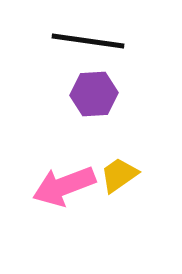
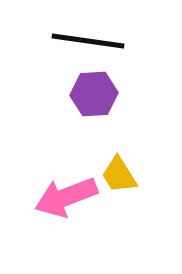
yellow trapezoid: rotated 87 degrees counterclockwise
pink arrow: moved 2 px right, 11 px down
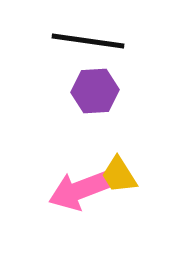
purple hexagon: moved 1 px right, 3 px up
pink arrow: moved 14 px right, 7 px up
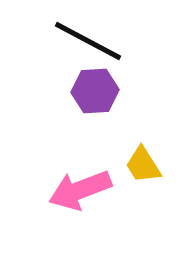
black line: rotated 20 degrees clockwise
yellow trapezoid: moved 24 px right, 10 px up
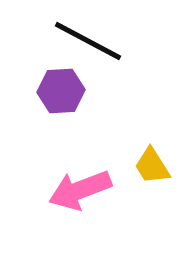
purple hexagon: moved 34 px left
yellow trapezoid: moved 9 px right, 1 px down
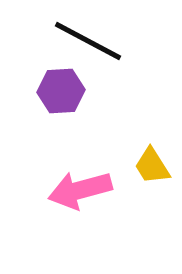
pink arrow: rotated 6 degrees clockwise
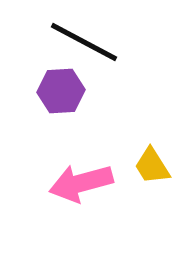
black line: moved 4 px left, 1 px down
pink arrow: moved 1 px right, 7 px up
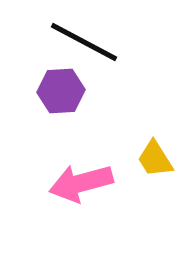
yellow trapezoid: moved 3 px right, 7 px up
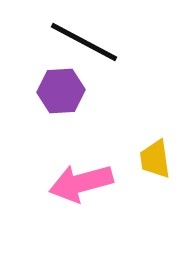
yellow trapezoid: rotated 24 degrees clockwise
